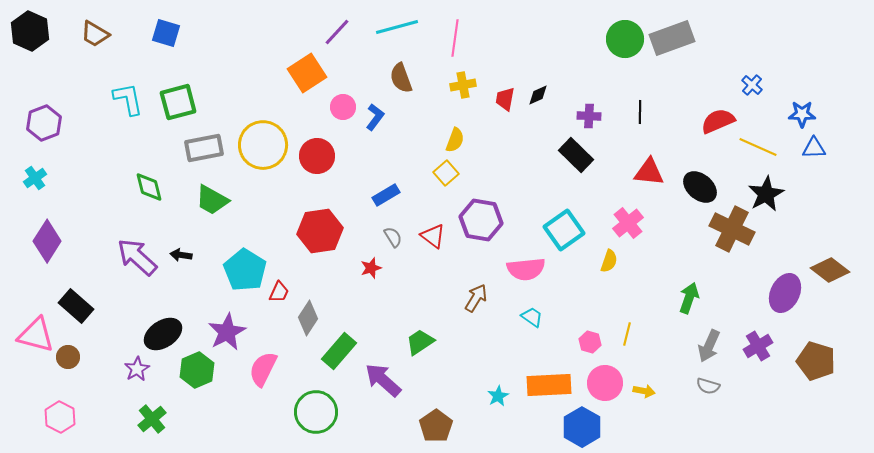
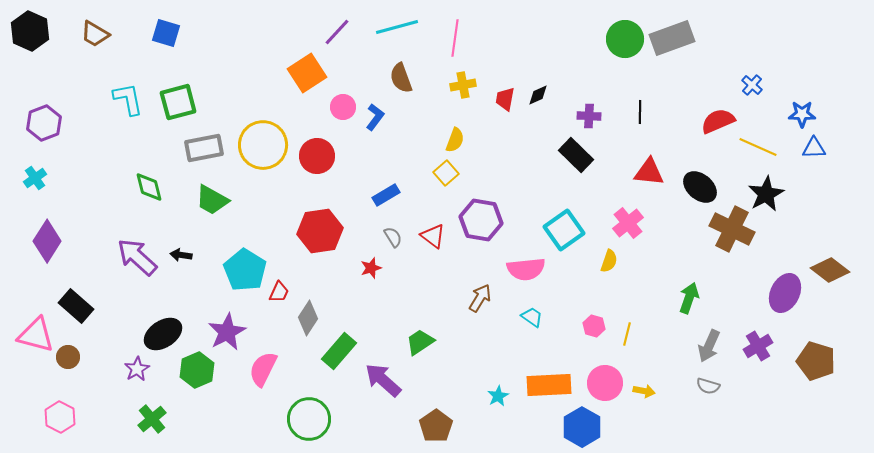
brown arrow at (476, 298): moved 4 px right
pink hexagon at (590, 342): moved 4 px right, 16 px up
green circle at (316, 412): moved 7 px left, 7 px down
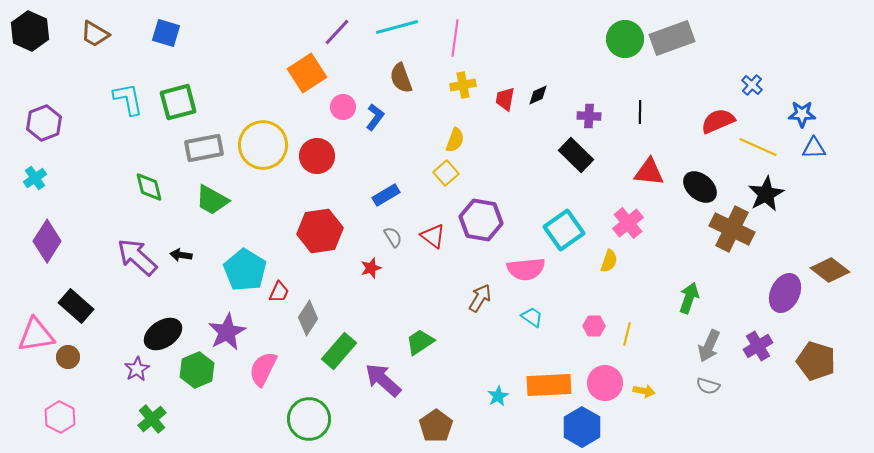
pink hexagon at (594, 326): rotated 15 degrees counterclockwise
pink triangle at (36, 335): rotated 24 degrees counterclockwise
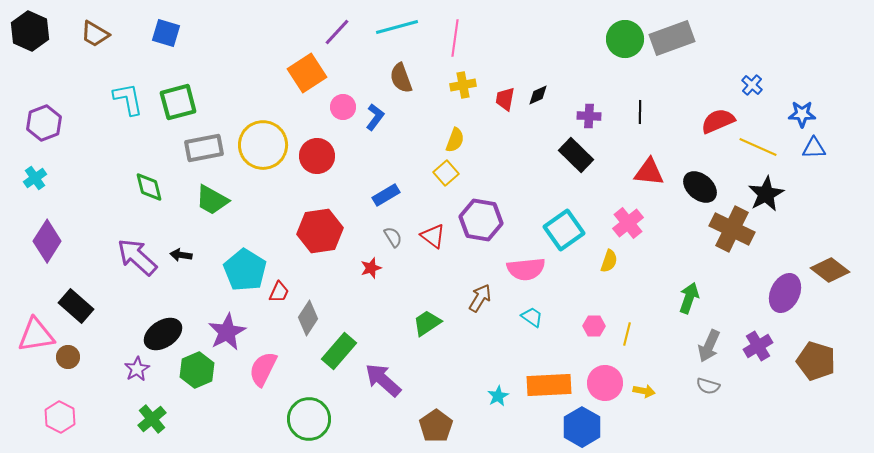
green trapezoid at (420, 342): moved 7 px right, 19 px up
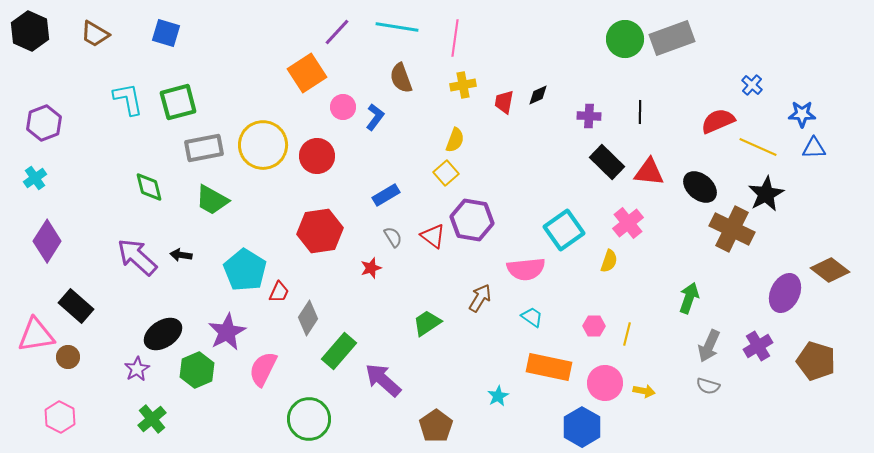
cyan line at (397, 27): rotated 24 degrees clockwise
red trapezoid at (505, 99): moved 1 px left, 3 px down
black rectangle at (576, 155): moved 31 px right, 7 px down
purple hexagon at (481, 220): moved 9 px left
orange rectangle at (549, 385): moved 18 px up; rotated 15 degrees clockwise
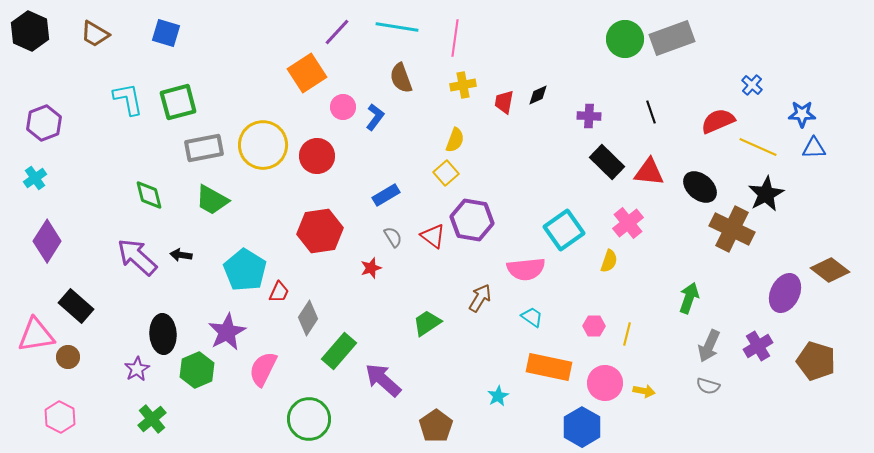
black line at (640, 112): moved 11 px right; rotated 20 degrees counterclockwise
green diamond at (149, 187): moved 8 px down
black ellipse at (163, 334): rotated 60 degrees counterclockwise
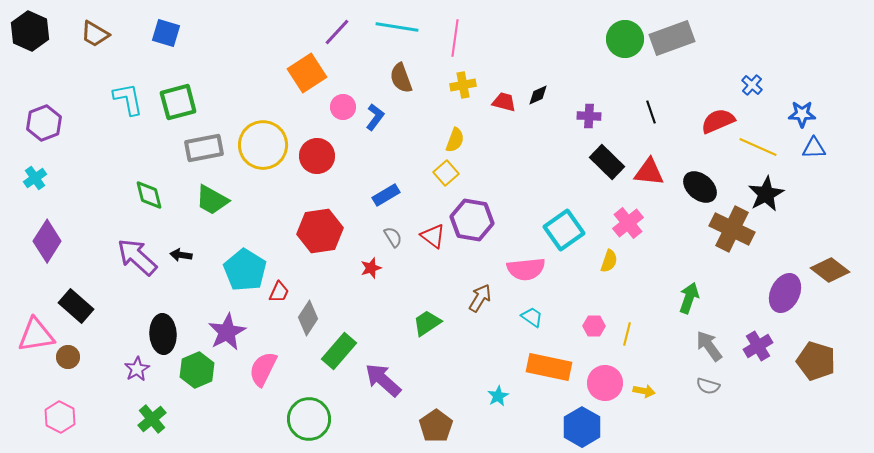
red trapezoid at (504, 102): rotated 95 degrees clockwise
gray arrow at (709, 346): rotated 120 degrees clockwise
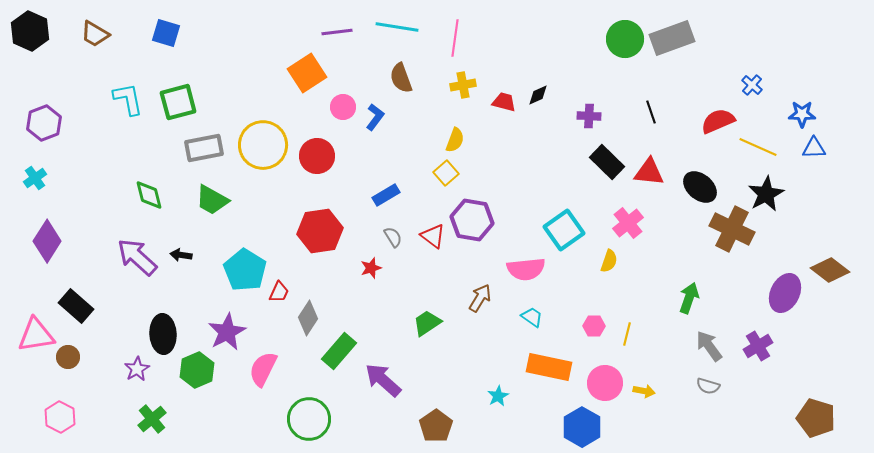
purple line at (337, 32): rotated 40 degrees clockwise
brown pentagon at (816, 361): moved 57 px down
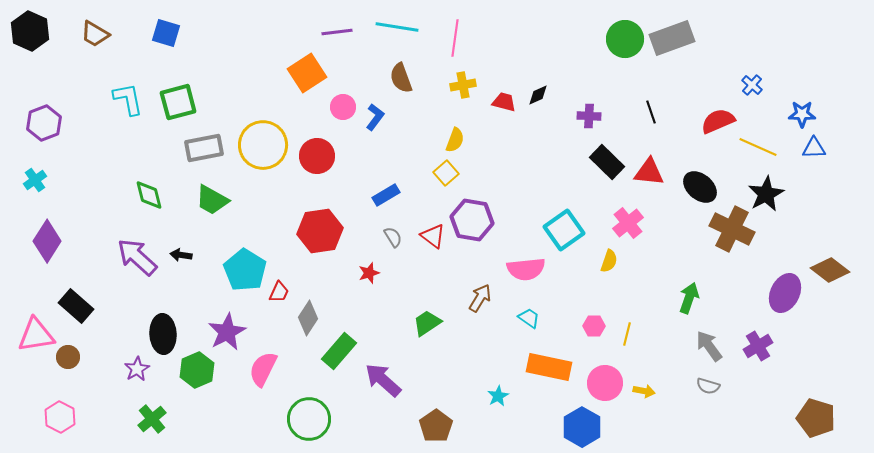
cyan cross at (35, 178): moved 2 px down
red star at (371, 268): moved 2 px left, 5 px down
cyan trapezoid at (532, 317): moved 3 px left, 1 px down
